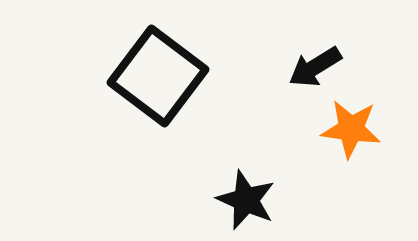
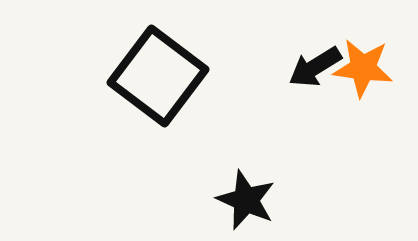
orange star: moved 12 px right, 61 px up
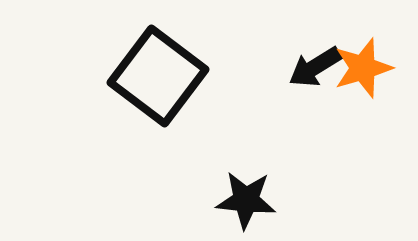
orange star: rotated 24 degrees counterclockwise
black star: rotated 18 degrees counterclockwise
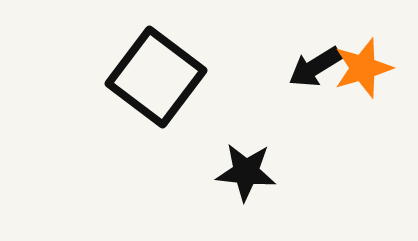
black square: moved 2 px left, 1 px down
black star: moved 28 px up
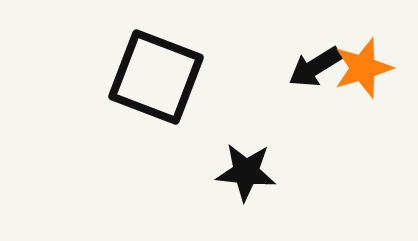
black square: rotated 16 degrees counterclockwise
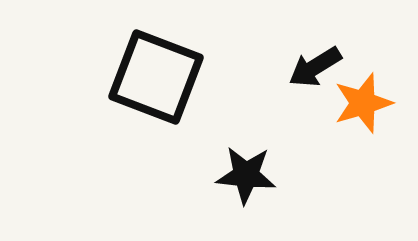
orange star: moved 35 px down
black star: moved 3 px down
